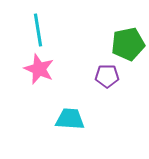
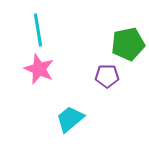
cyan trapezoid: rotated 44 degrees counterclockwise
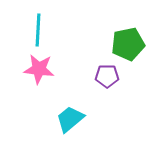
cyan line: rotated 12 degrees clockwise
pink star: rotated 16 degrees counterclockwise
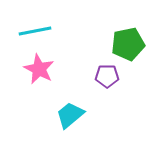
cyan line: moved 3 px left, 1 px down; rotated 76 degrees clockwise
pink star: rotated 20 degrees clockwise
cyan trapezoid: moved 4 px up
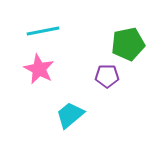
cyan line: moved 8 px right
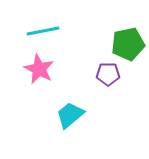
purple pentagon: moved 1 px right, 2 px up
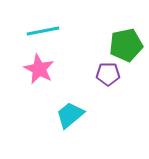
green pentagon: moved 2 px left, 1 px down
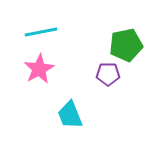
cyan line: moved 2 px left, 1 px down
pink star: rotated 16 degrees clockwise
cyan trapezoid: rotated 72 degrees counterclockwise
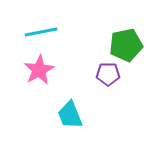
pink star: moved 1 px down
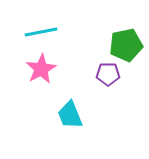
pink star: moved 2 px right, 1 px up
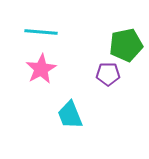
cyan line: rotated 16 degrees clockwise
